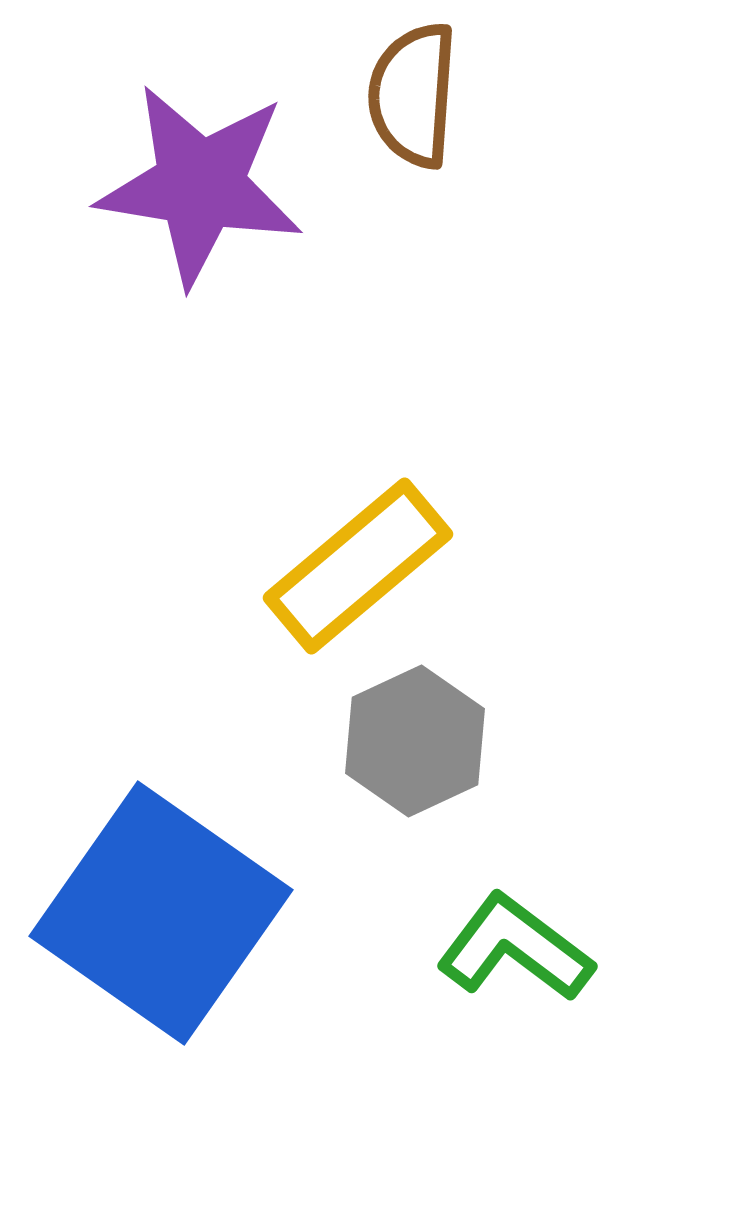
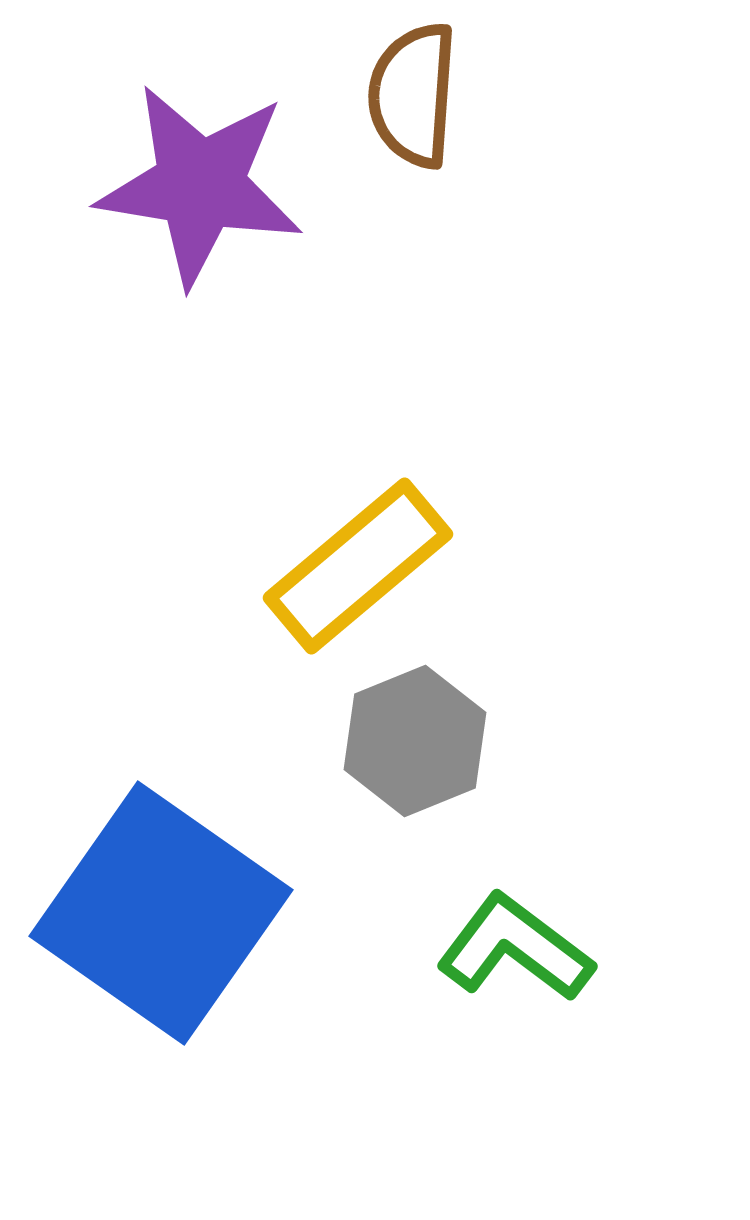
gray hexagon: rotated 3 degrees clockwise
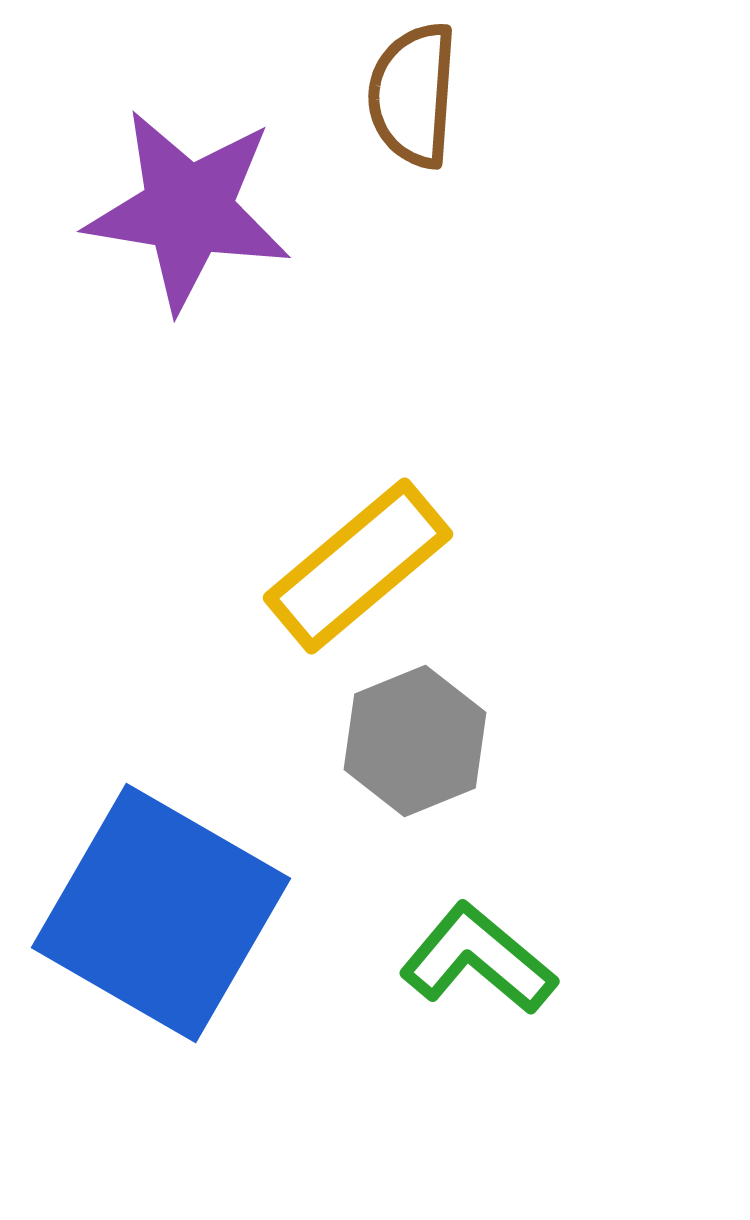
purple star: moved 12 px left, 25 px down
blue square: rotated 5 degrees counterclockwise
green L-shape: moved 37 px left, 11 px down; rotated 3 degrees clockwise
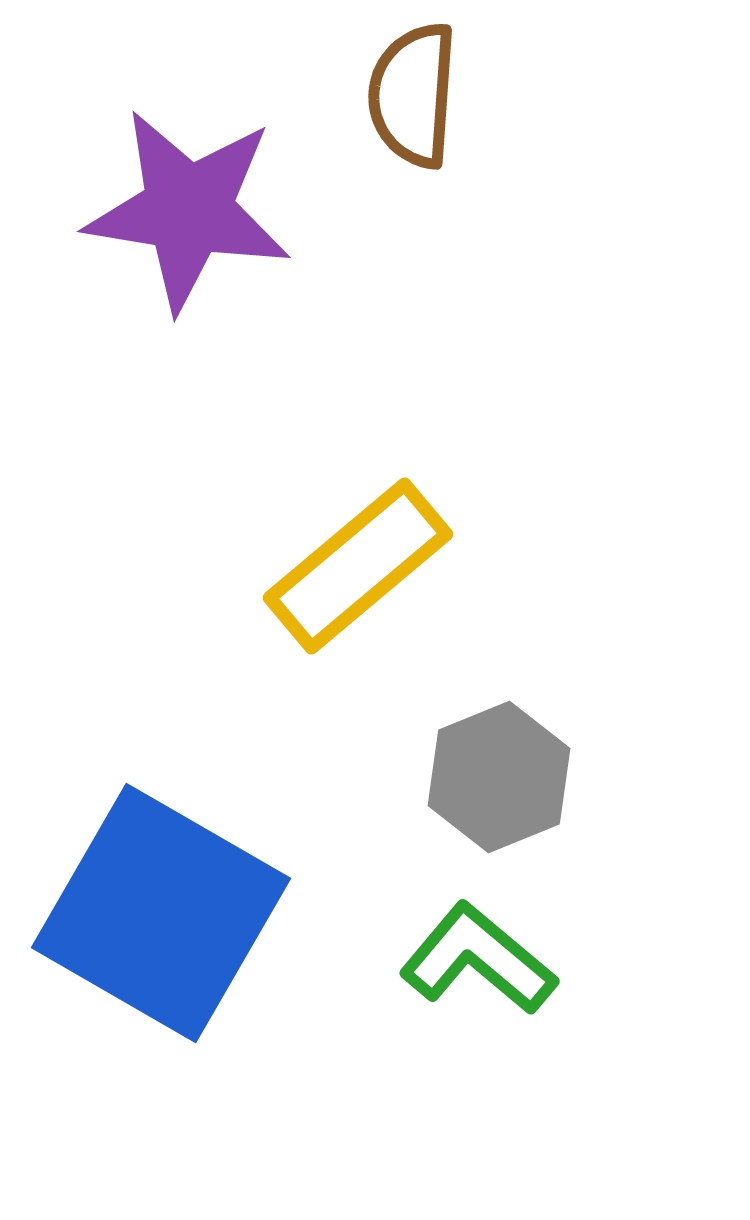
gray hexagon: moved 84 px right, 36 px down
